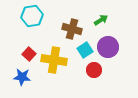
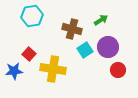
yellow cross: moved 1 px left, 9 px down
red circle: moved 24 px right
blue star: moved 8 px left, 6 px up; rotated 12 degrees counterclockwise
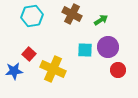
brown cross: moved 15 px up; rotated 12 degrees clockwise
cyan square: rotated 35 degrees clockwise
yellow cross: rotated 15 degrees clockwise
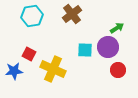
brown cross: rotated 24 degrees clockwise
green arrow: moved 16 px right, 8 px down
red square: rotated 16 degrees counterclockwise
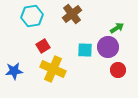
red square: moved 14 px right, 8 px up; rotated 32 degrees clockwise
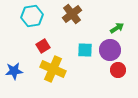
purple circle: moved 2 px right, 3 px down
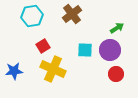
red circle: moved 2 px left, 4 px down
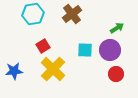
cyan hexagon: moved 1 px right, 2 px up
yellow cross: rotated 20 degrees clockwise
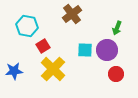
cyan hexagon: moved 6 px left, 12 px down; rotated 20 degrees clockwise
green arrow: rotated 144 degrees clockwise
purple circle: moved 3 px left
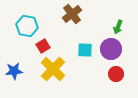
green arrow: moved 1 px right, 1 px up
purple circle: moved 4 px right, 1 px up
